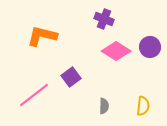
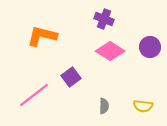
pink diamond: moved 6 px left
yellow semicircle: rotated 90 degrees clockwise
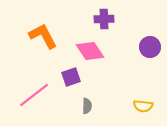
purple cross: rotated 24 degrees counterclockwise
orange L-shape: moved 1 px right; rotated 48 degrees clockwise
pink diamond: moved 20 px left; rotated 24 degrees clockwise
purple square: rotated 18 degrees clockwise
gray semicircle: moved 17 px left
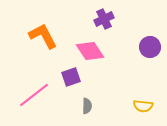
purple cross: rotated 24 degrees counterclockwise
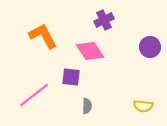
purple cross: moved 1 px down
purple square: rotated 24 degrees clockwise
